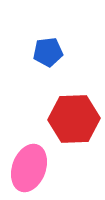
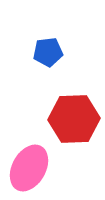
pink ellipse: rotated 9 degrees clockwise
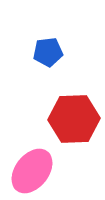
pink ellipse: moved 3 px right, 3 px down; rotated 9 degrees clockwise
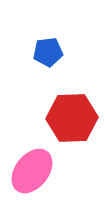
red hexagon: moved 2 px left, 1 px up
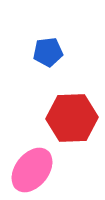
pink ellipse: moved 1 px up
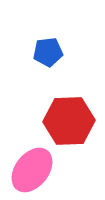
red hexagon: moved 3 px left, 3 px down
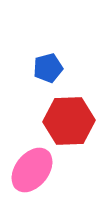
blue pentagon: moved 16 px down; rotated 8 degrees counterclockwise
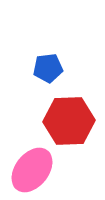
blue pentagon: rotated 8 degrees clockwise
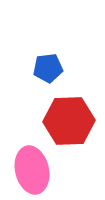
pink ellipse: rotated 51 degrees counterclockwise
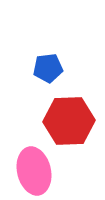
pink ellipse: moved 2 px right, 1 px down
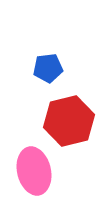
red hexagon: rotated 12 degrees counterclockwise
